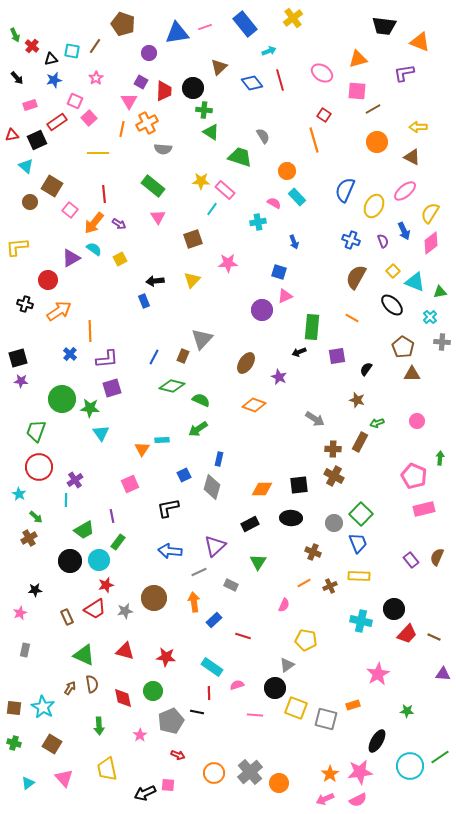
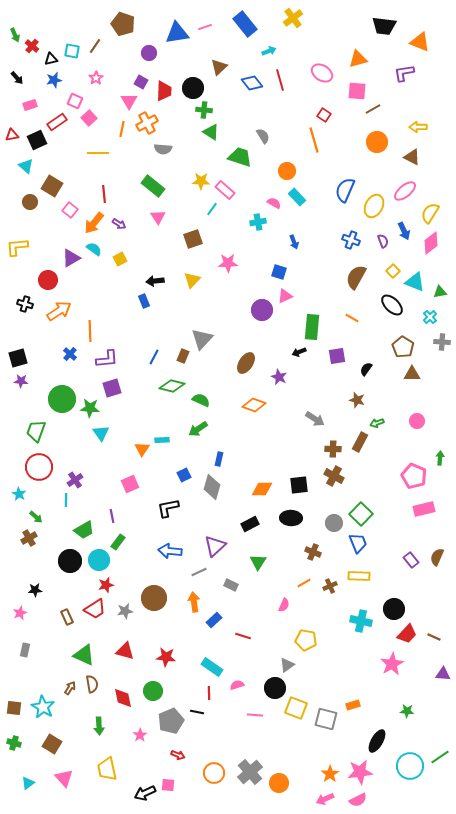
pink star at (378, 674): moved 14 px right, 10 px up
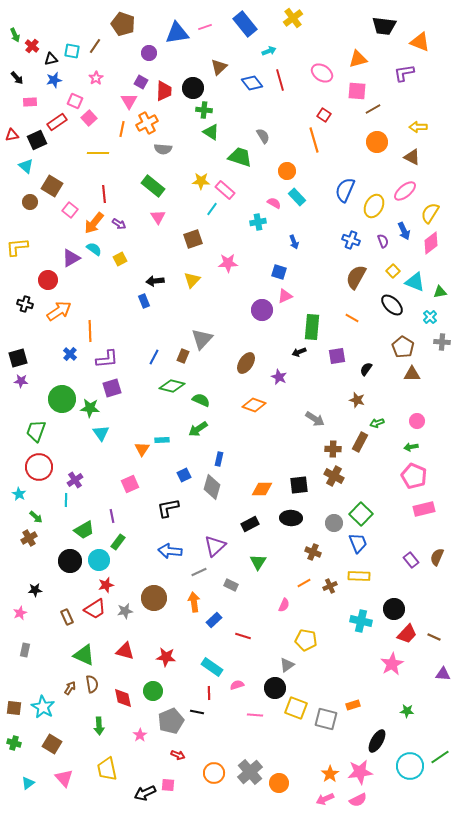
pink rectangle at (30, 105): moved 3 px up; rotated 16 degrees clockwise
green arrow at (440, 458): moved 29 px left, 11 px up; rotated 104 degrees counterclockwise
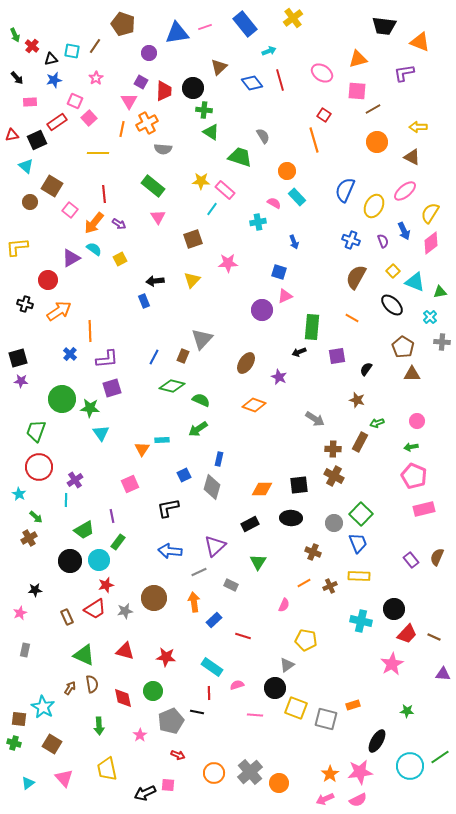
brown square at (14, 708): moved 5 px right, 11 px down
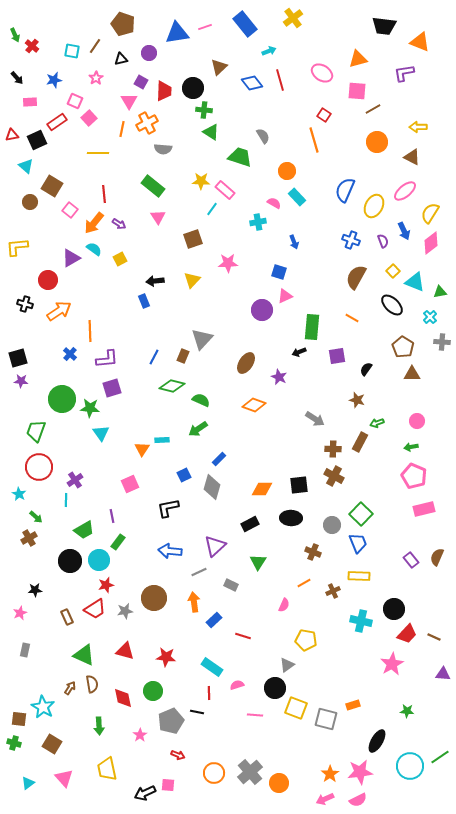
black triangle at (51, 59): moved 70 px right
blue rectangle at (219, 459): rotated 32 degrees clockwise
gray circle at (334, 523): moved 2 px left, 2 px down
brown cross at (330, 586): moved 3 px right, 5 px down
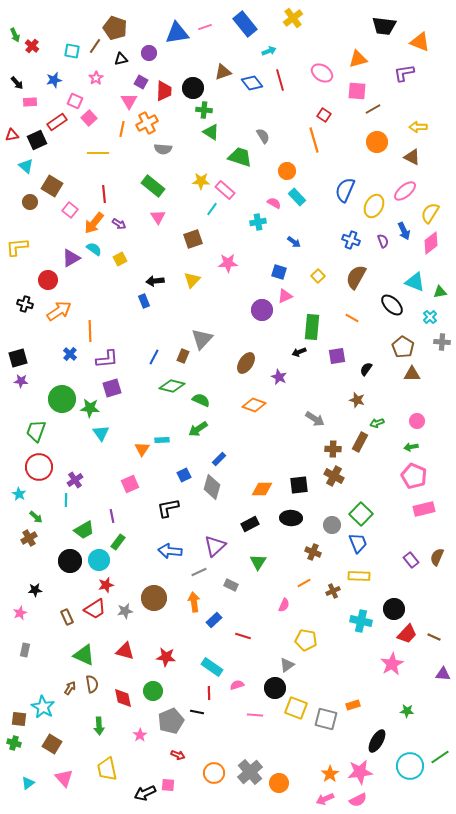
brown pentagon at (123, 24): moved 8 px left, 4 px down
brown triangle at (219, 67): moved 4 px right, 5 px down; rotated 24 degrees clockwise
black arrow at (17, 78): moved 5 px down
blue arrow at (294, 242): rotated 32 degrees counterclockwise
yellow square at (393, 271): moved 75 px left, 5 px down
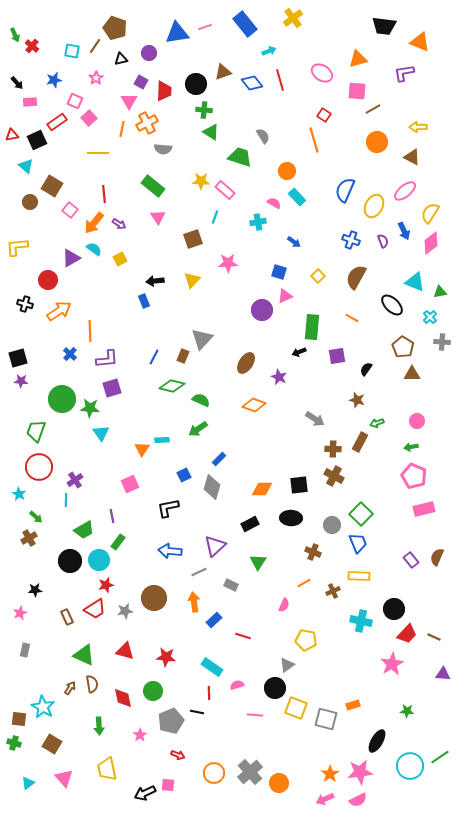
black circle at (193, 88): moved 3 px right, 4 px up
cyan line at (212, 209): moved 3 px right, 8 px down; rotated 16 degrees counterclockwise
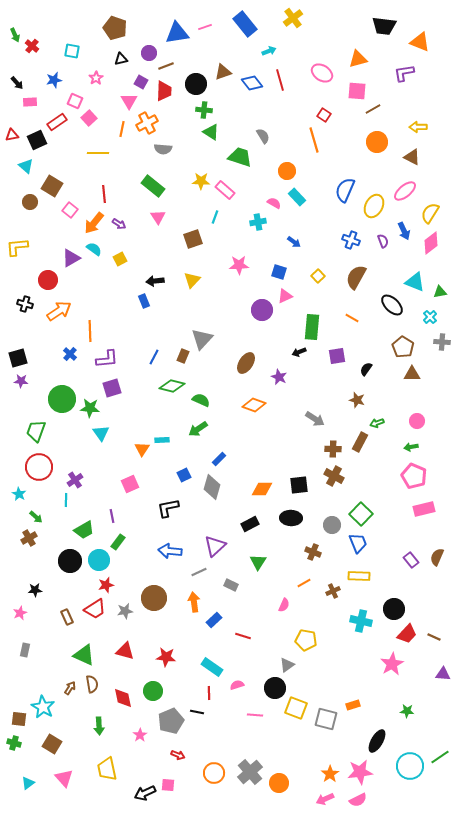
brown line at (95, 46): moved 71 px right, 20 px down; rotated 35 degrees clockwise
pink star at (228, 263): moved 11 px right, 2 px down
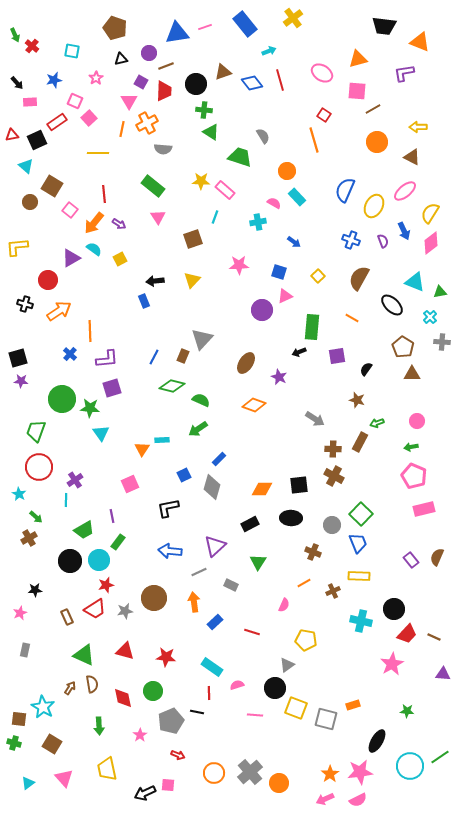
brown semicircle at (356, 277): moved 3 px right, 1 px down
blue rectangle at (214, 620): moved 1 px right, 2 px down
red line at (243, 636): moved 9 px right, 4 px up
